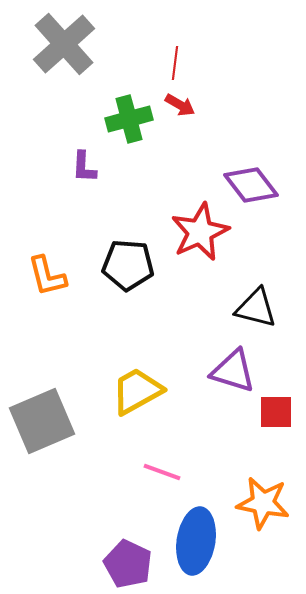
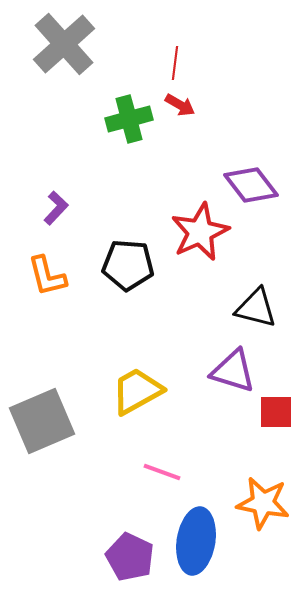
purple L-shape: moved 28 px left, 41 px down; rotated 140 degrees counterclockwise
purple pentagon: moved 2 px right, 7 px up
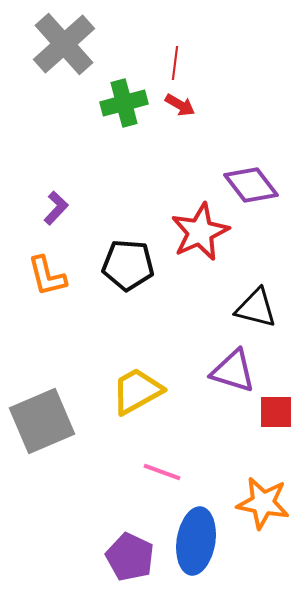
green cross: moved 5 px left, 16 px up
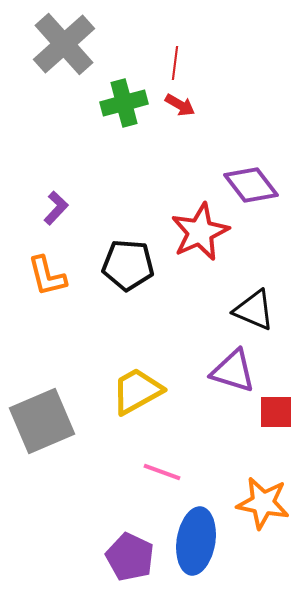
black triangle: moved 2 px left, 2 px down; rotated 9 degrees clockwise
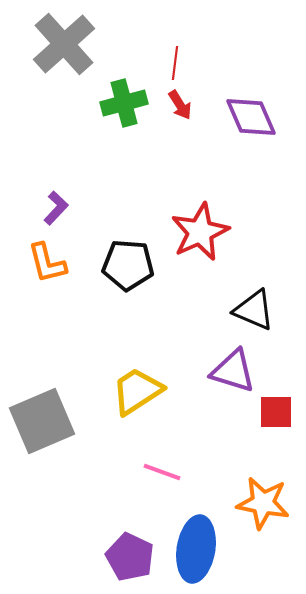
red arrow: rotated 28 degrees clockwise
purple diamond: moved 68 px up; rotated 14 degrees clockwise
orange L-shape: moved 13 px up
yellow trapezoid: rotated 4 degrees counterclockwise
blue ellipse: moved 8 px down
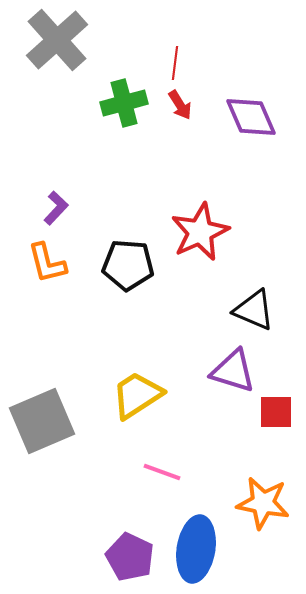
gray cross: moved 7 px left, 4 px up
yellow trapezoid: moved 4 px down
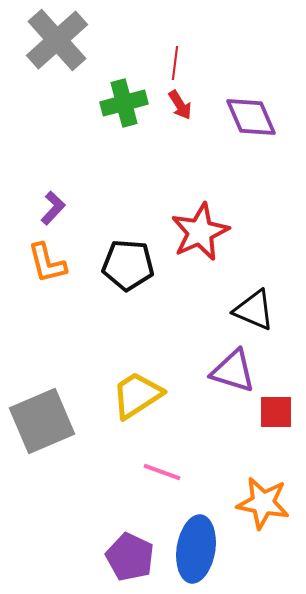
purple L-shape: moved 3 px left
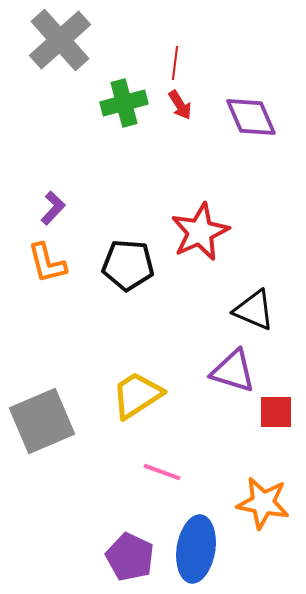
gray cross: moved 3 px right
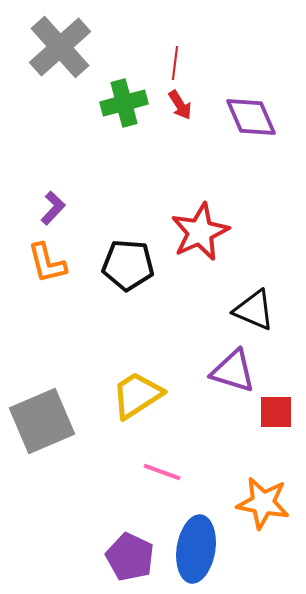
gray cross: moved 7 px down
